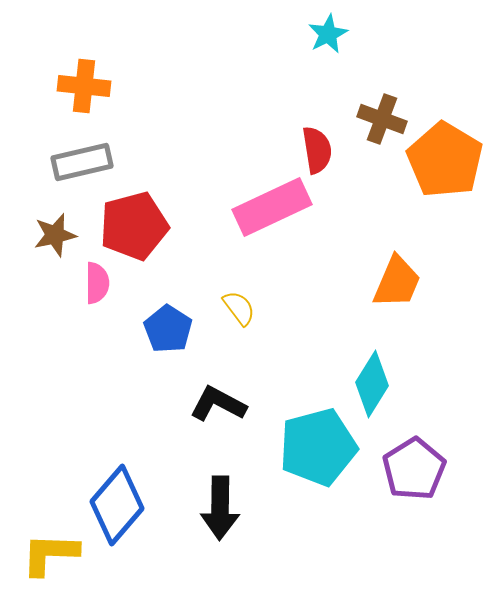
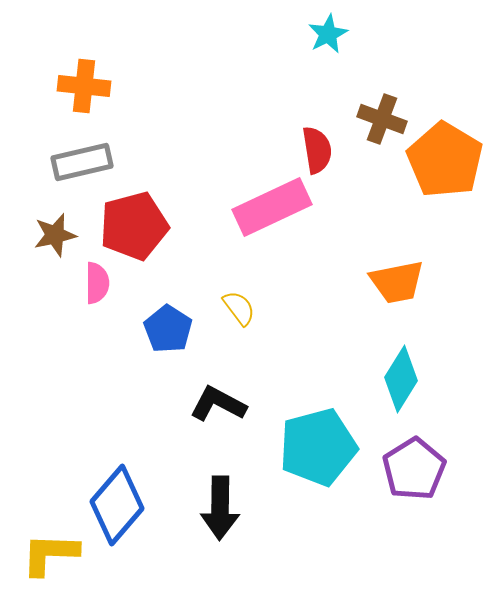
orange trapezoid: rotated 56 degrees clockwise
cyan diamond: moved 29 px right, 5 px up
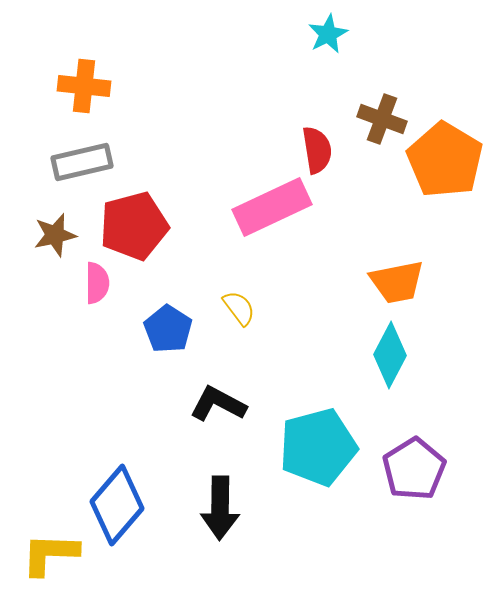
cyan diamond: moved 11 px left, 24 px up; rotated 4 degrees counterclockwise
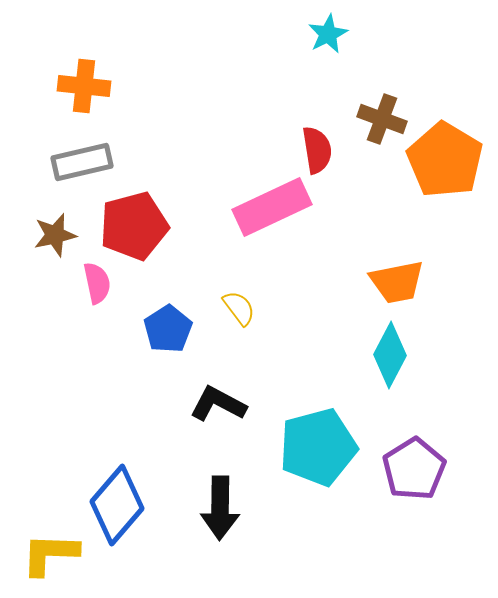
pink semicircle: rotated 12 degrees counterclockwise
blue pentagon: rotated 6 degrees clockwise
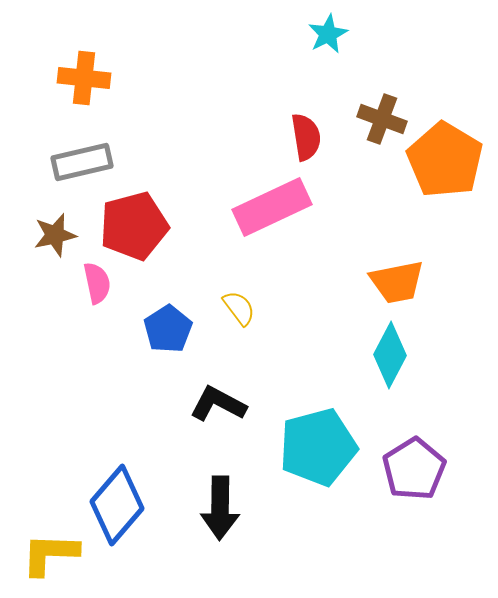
orange cross: moved 8 px up
red semicircle: moved 11 px left, 13 px up
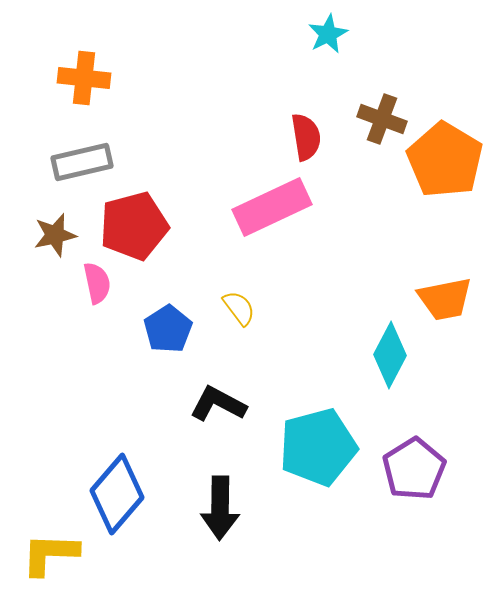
orange trapezoid: moved 48 px right, 17 px down
blue diamond: moved 11 px up
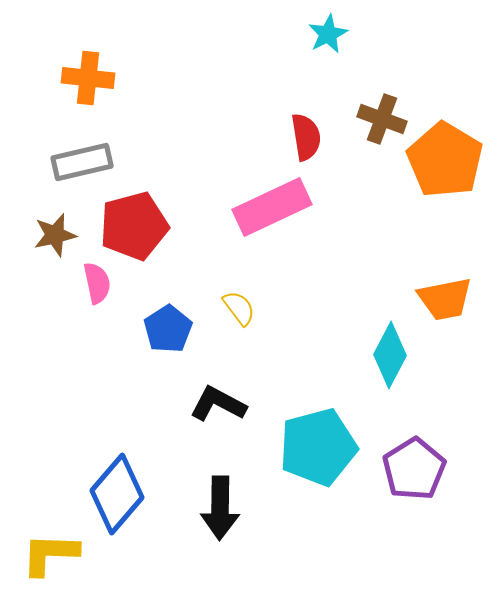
orange cross: moved 4 px right
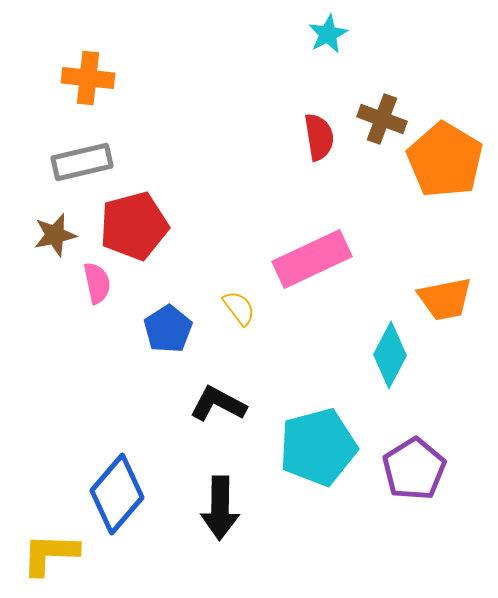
red semicircle: moved 13 px right
pink rectangle: moved 40 px right, 52 px down
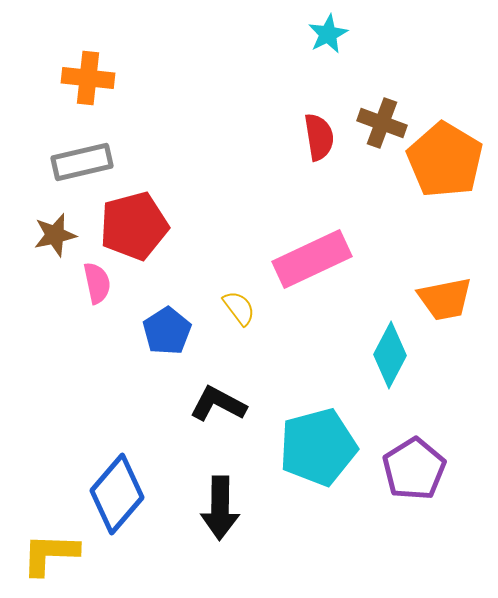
brown cross: moved 4 px down
blue pentagon: moved 1 px left, 2 px down
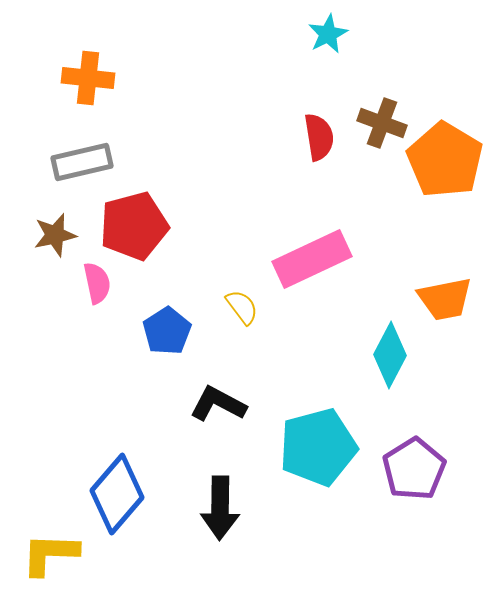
yellow semicircle: moved 3 px right, 1 px up
